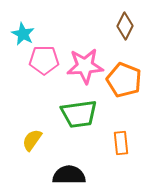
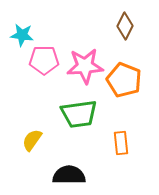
cyan star: moved 1 px left, 1 px down; rotated 20 degrees counterclockwise
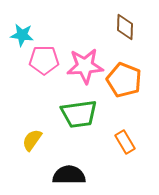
brown diamond: moved 1 px down; rotated 24 degrees counterclockwise
orange rectangle: moved 4 px right, 1 px up; rotated 25 degrees counterclockwise
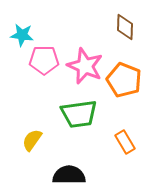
pink star: rotated 27 degrees clockwise
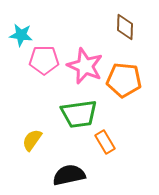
cyan star: moved 1 px left
orange pentagon: rotated 16 degrees counterclockwise
orange rectangle: moved 20 px left
black semicircle: rotated 12 degrees counterclockwise
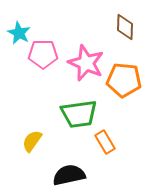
cyan star: moved 2 px left, 2 px up; rotated 20 degrees clockwise
pink pentagon: moved 1 px left, 6 px up
pink star: moved 1 px right, 3 px up
yellow semicircle: moved 1 px down
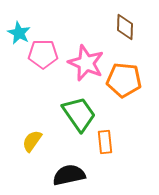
green trapezoid: rotated 117 degrees counterclockwise
orange rectangle: rotated 25 degrees clockwise
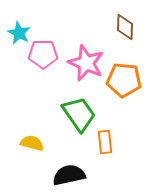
yellow semicircle: moved 2 px down; rotated 70 degrees clockwise
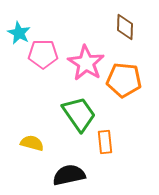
pink star: rotated 9 degrees clockwise
